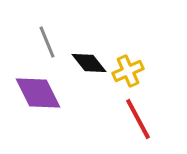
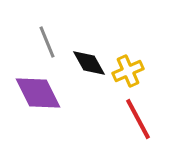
black diamond: rotated 9 degrees clockwise
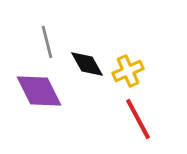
gray line: rotated 8 degrees clockwise
black diamond: moved 2 px left, 1 px down
purple diamond: moved 1 px right, 2 px up
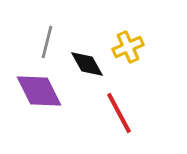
gray line: rotated 28 degrees clockwise
yellow cross: moved 24 px up
red line: moved 19 px left, 6 px up
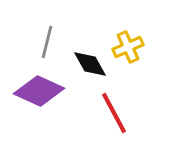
black diamond: moved 3 px right
purple diamond: rotated 39 degrees counterclockwise
red line: moved 5 px left
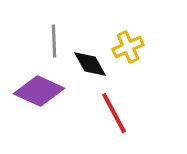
gray line: moved 7 px right, 1 px up; rotated 16 degrees counterclockwise
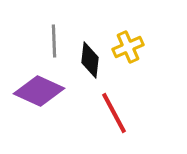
black diamond: moved 4 px up; rotated 36 degrees clockwise
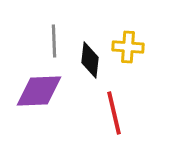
yellow cross: rotated 28 degrees clockwise
purple diamond: rotated 27 degrees counterclockwise
red line: rotated 15 degrees clockwise
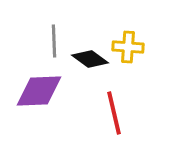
black diamond: moved 1 px up; rotated 60 degrees counterclockwise
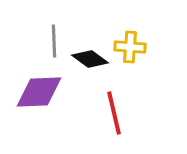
yellow cross: moved 2 px right
purple diamond: moved 1 px down
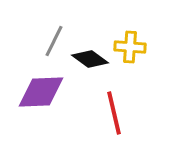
gray line: rotated 28 degrees clockwise
purple diamond: moved 2 px right
